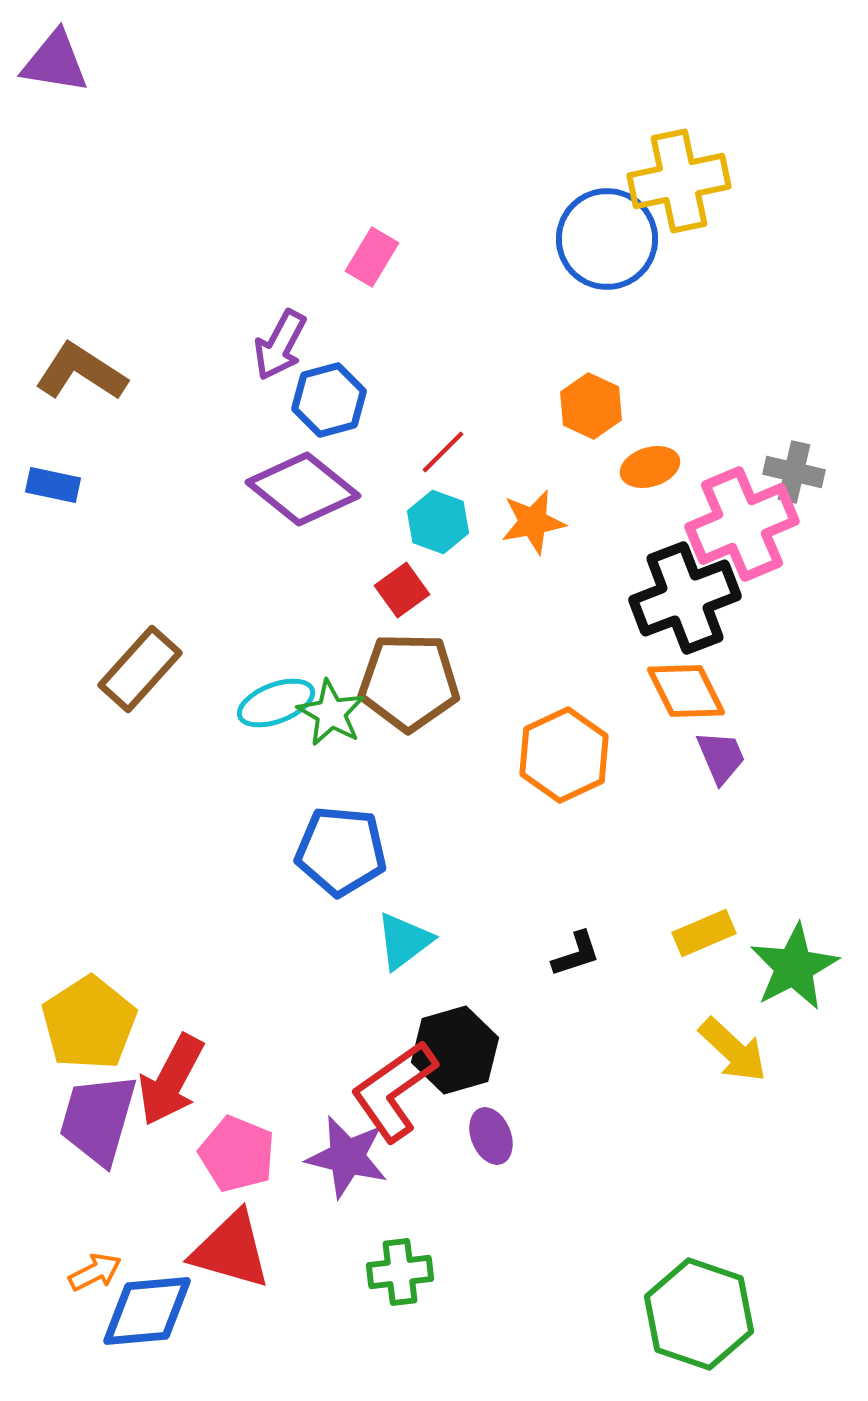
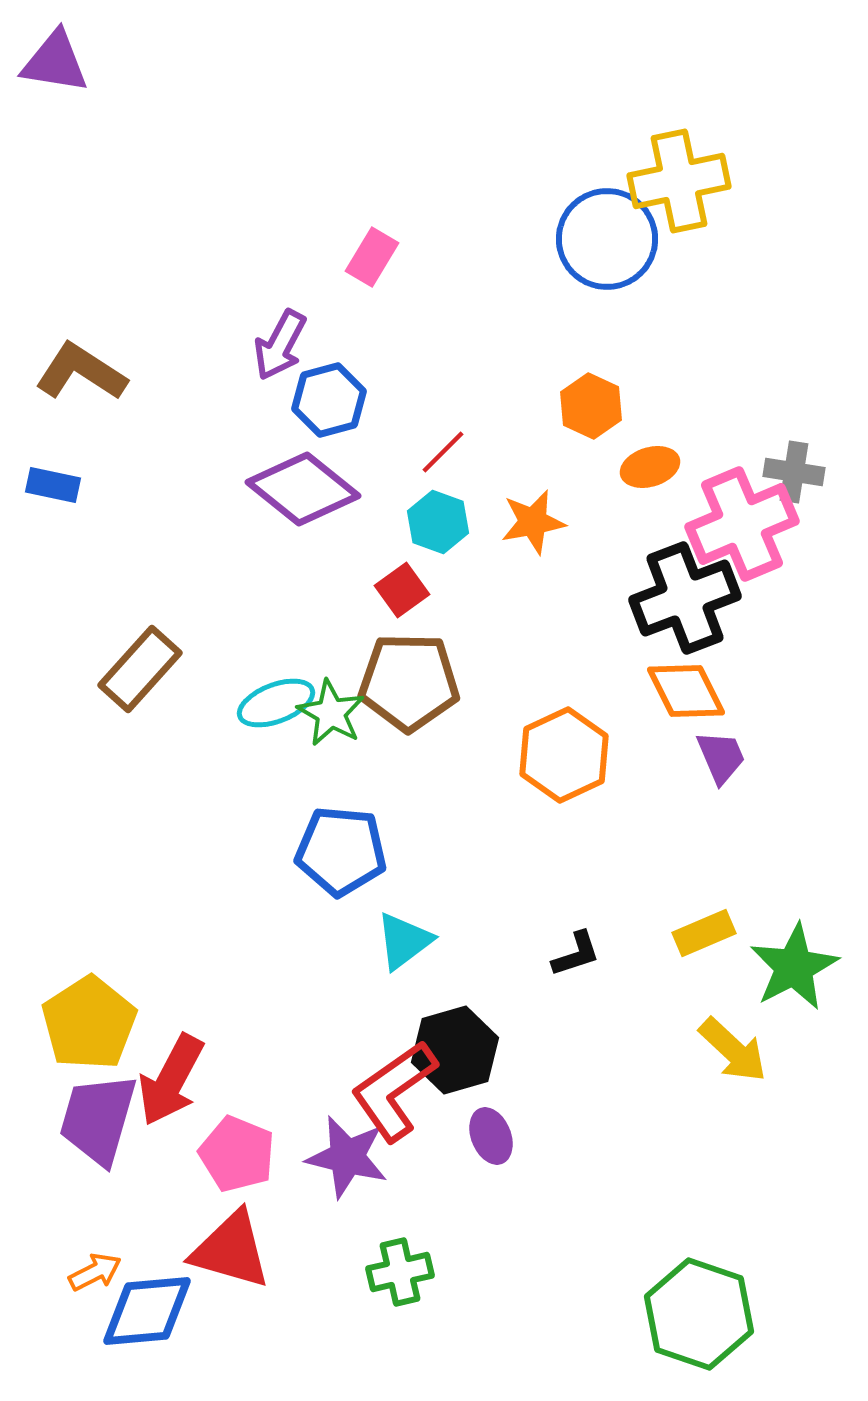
gray cross at (794, 472): rotated 4 degrees counterclockwise
green cross at (400, 1272): rotated 6 degrees counterclockwise
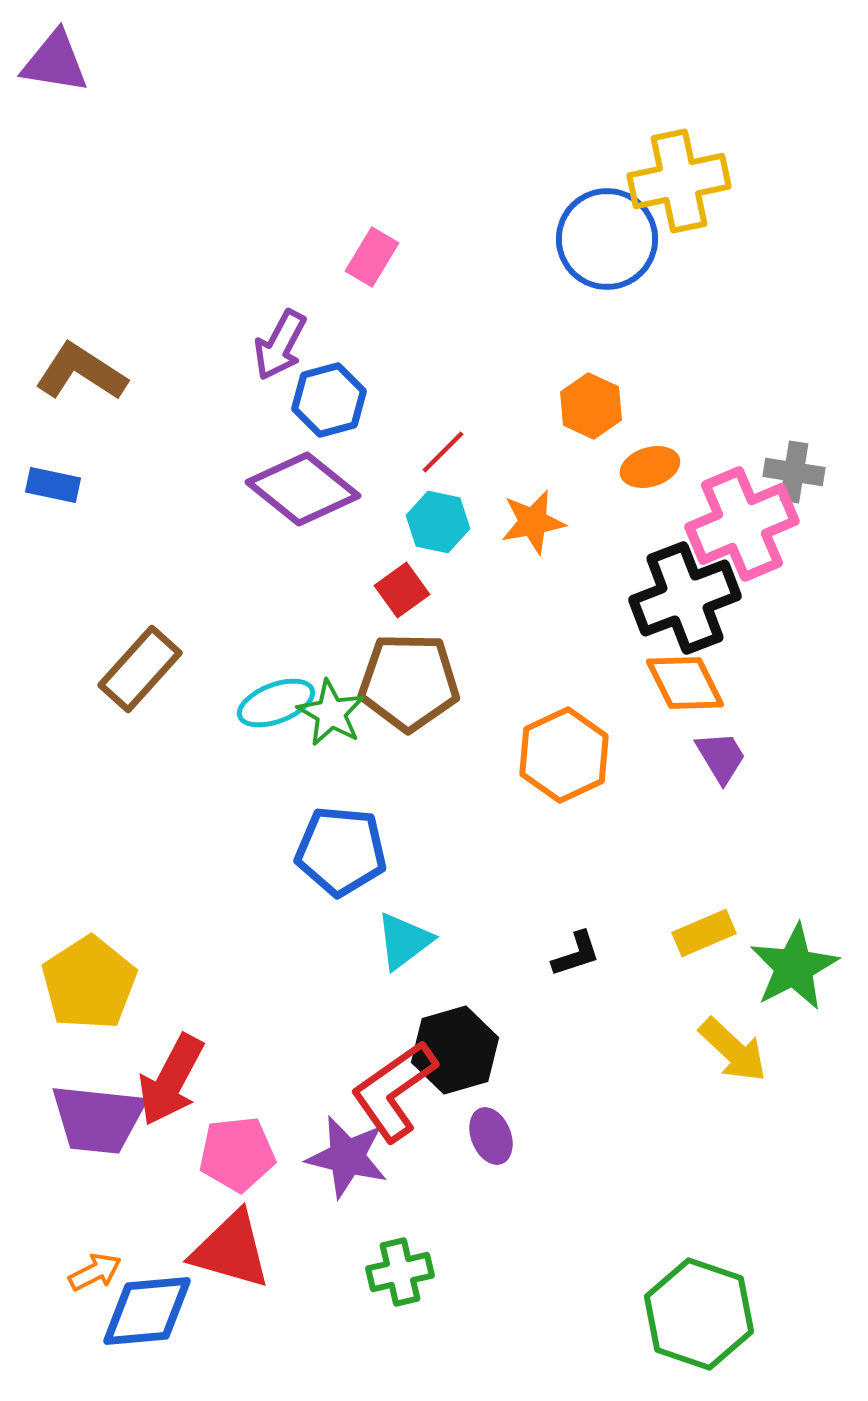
cyan hexagon at (438, 522): rotated 8 degrees counterclockwise
orange diamond at (686, 691): moved 1 px left, 8 px up
purple trapezoid at (721, 757): rotated 8 degrees counterclockwise
yellow pentagon at (89, 1023): moved 40 px up
purple trapezoid at (98, 1119): rotated 100 degrees counterclockwise
pink pentagon at (237, 1154): rotated 28 degrees counterclockwise
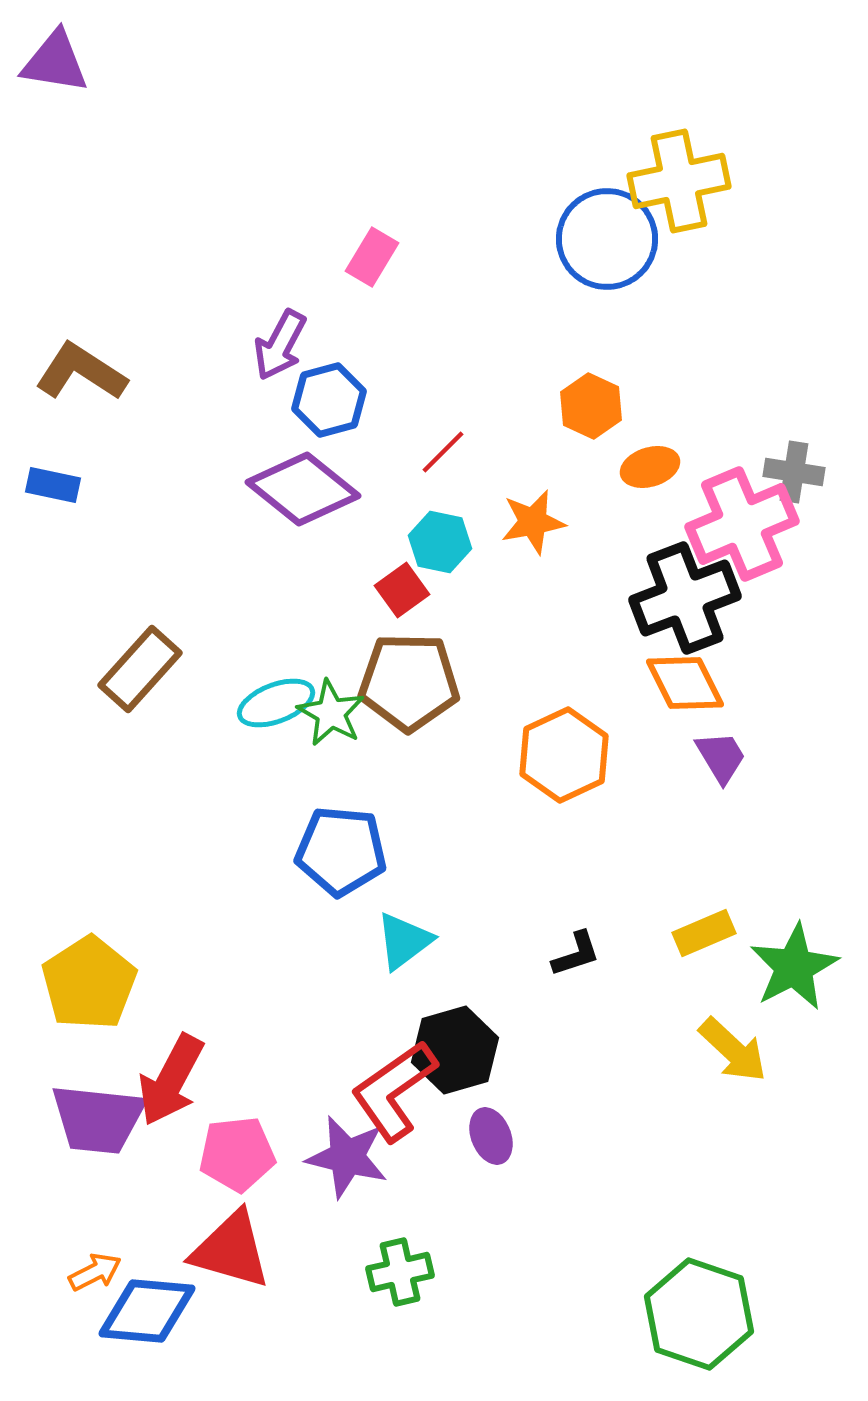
cyan hexagon at (438, 522): moved 2 px right, 20 px down
blue diamond at (147, 1311): rotated 10 degrees clockwise
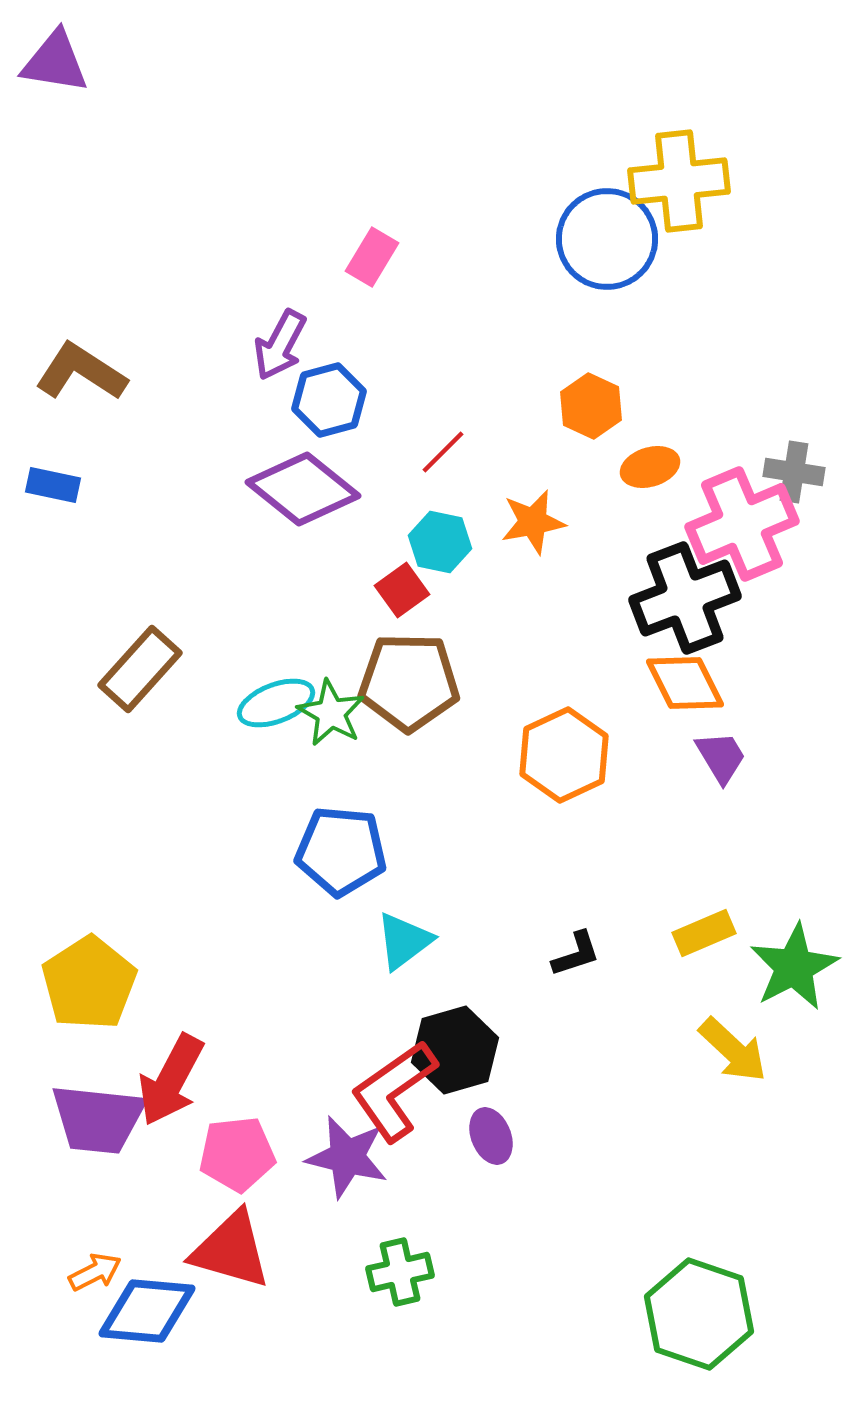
yellow cross at (679, 181): rotated 6 degrees clockwise
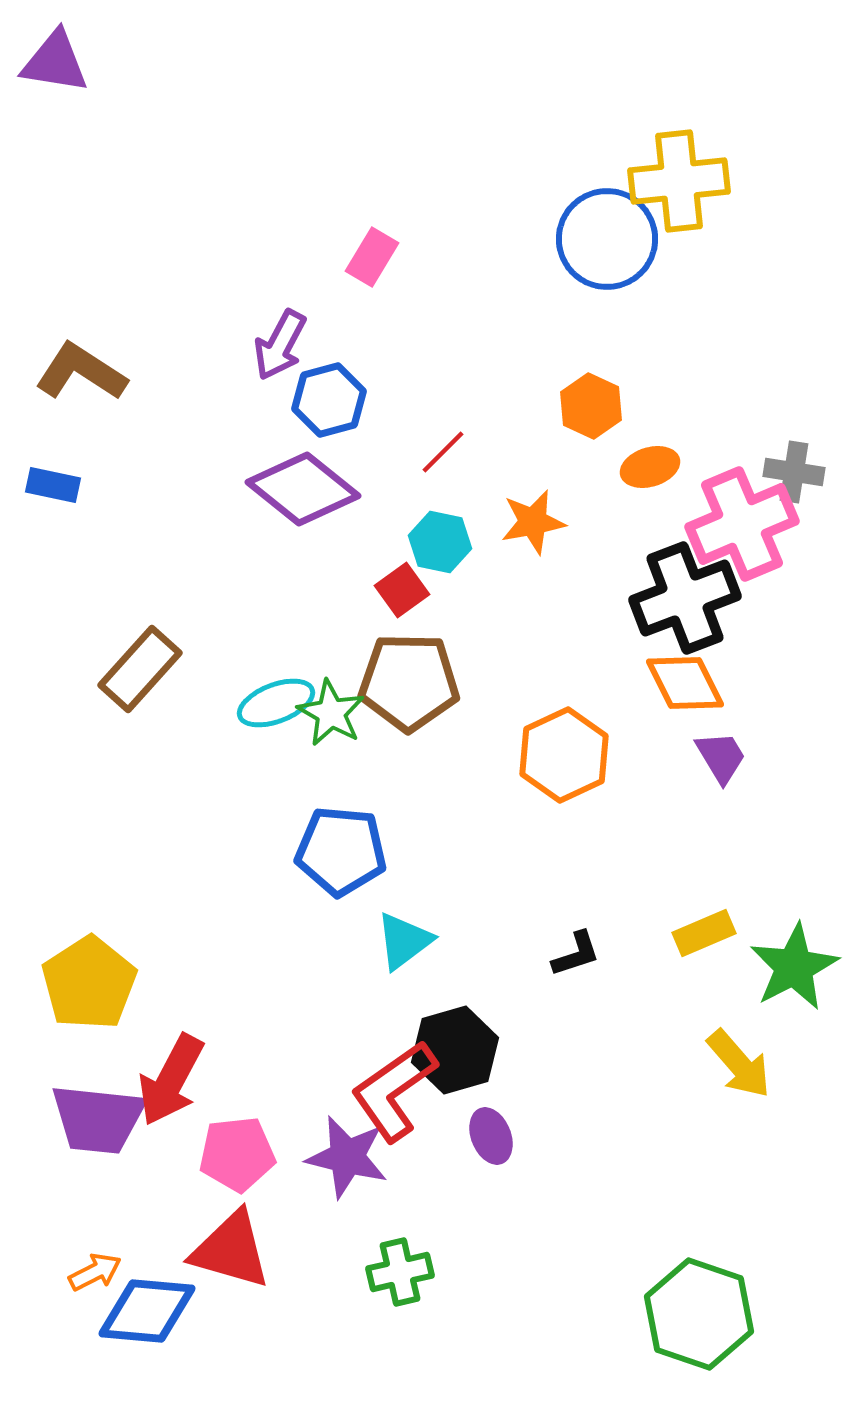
yellow arrow at (733, 1050): moved 6 px right, 14 px down; rotated 6 degrees clockwise
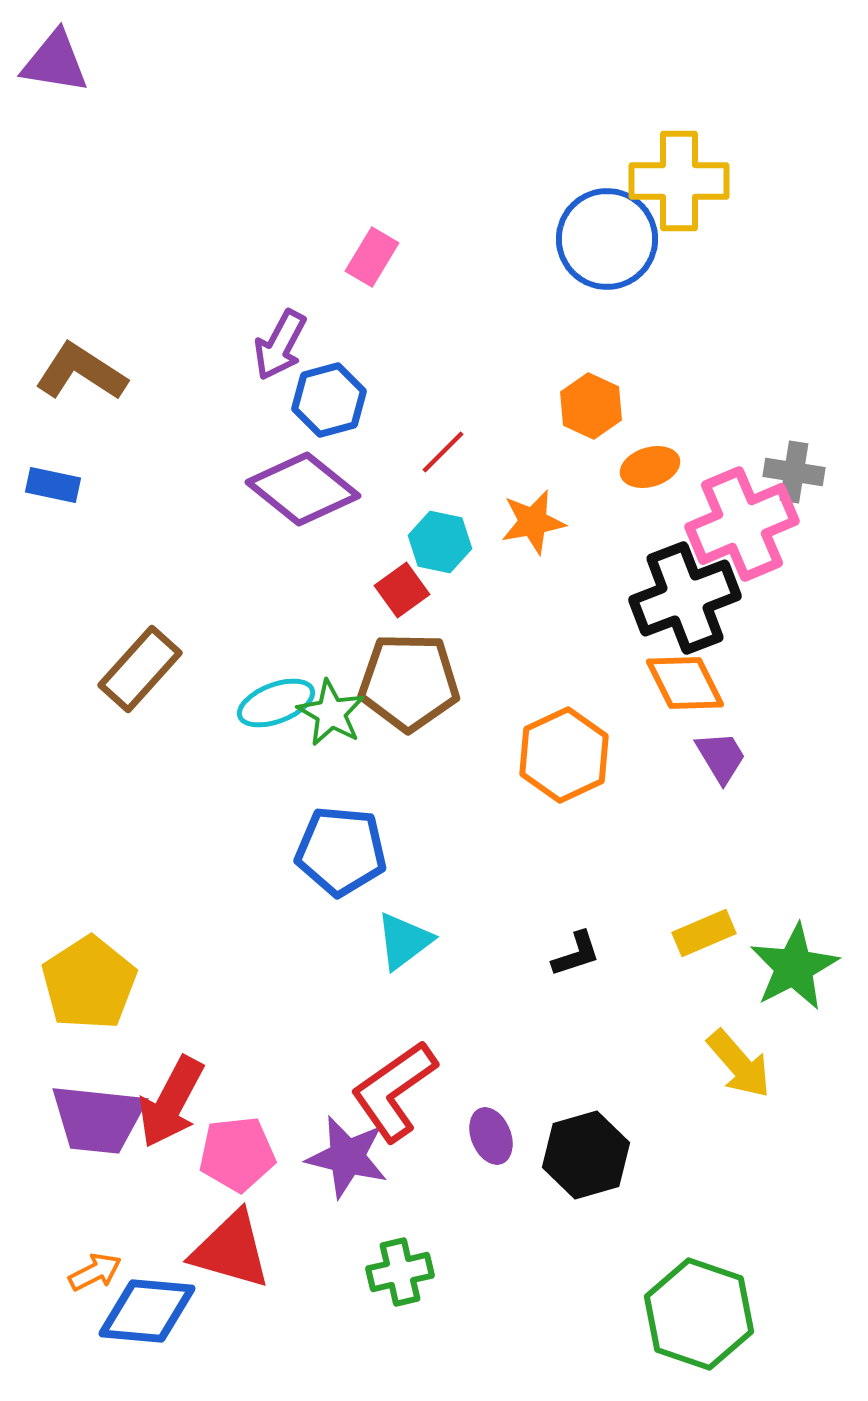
yellow cross at (679, 181): rotated 6 degrees clockwise
black hexagon at (455, 1050): moved 131 px right, 105 px down
red arrow at (171, 1080): moved 22 px down
